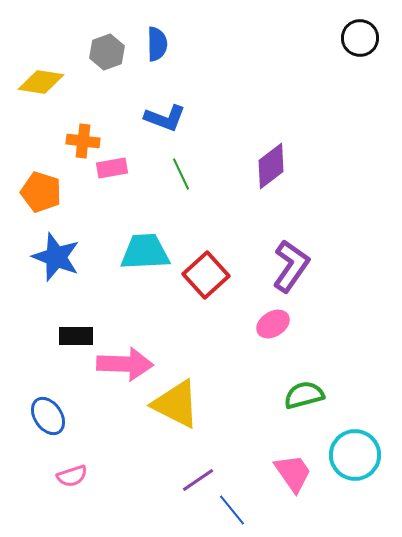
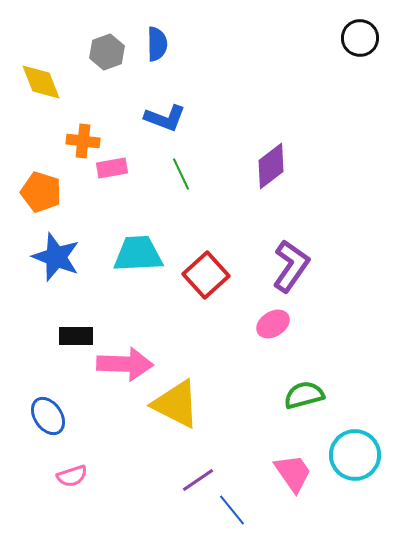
yellow diamond: rotated 60 degrees clockwise
cyan trapezoid: moved 7 px left, 2 px down
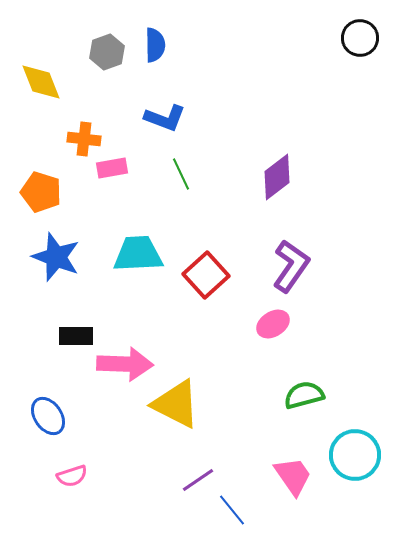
blue semicircle: moved 2 px left, 1 px down
orange cross: moved 1 px right, 2 px up
purple diamond: moved 6 px right, 11 px down
pink trapezoid: moved 3 px down
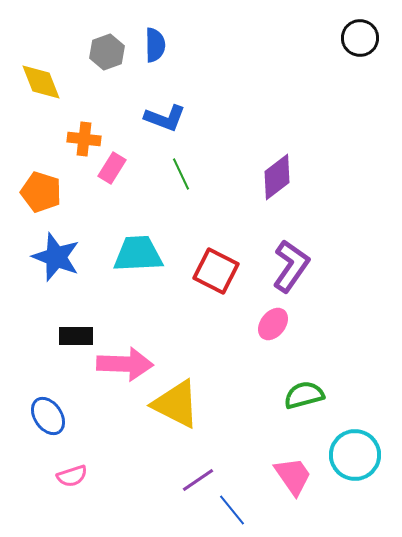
pink rectangle: rotated 48 degrees counterclockwise
red square: moved 10 px right, 4 px up; rotated 21 degrees counterclockwise
pink ellipse: rotated 20 degrees counterclockwise
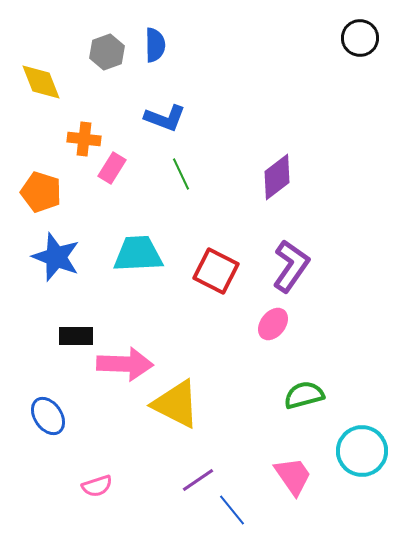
cyan circle: moved 7 px right, 4 px up
pink semicircle: moved 25 px right, 10 px down
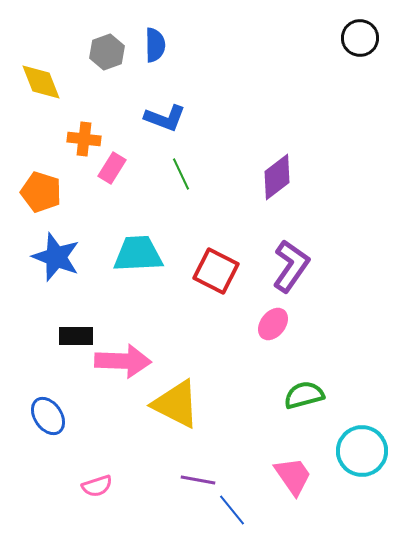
pink arrow: moved 2 px left, 3 px up
purple line: rotated 44 degrees clockwise
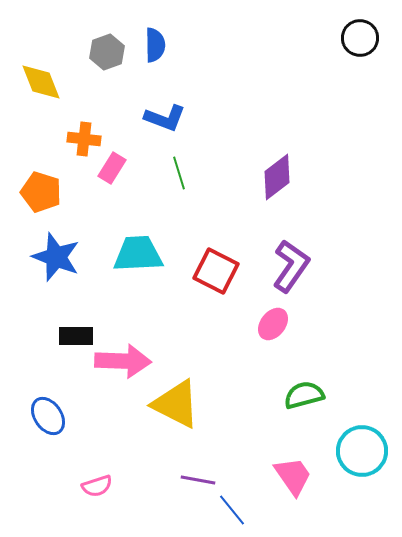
green line: moved 2 px left, 1 px up; rotated 8 degrees clockwise
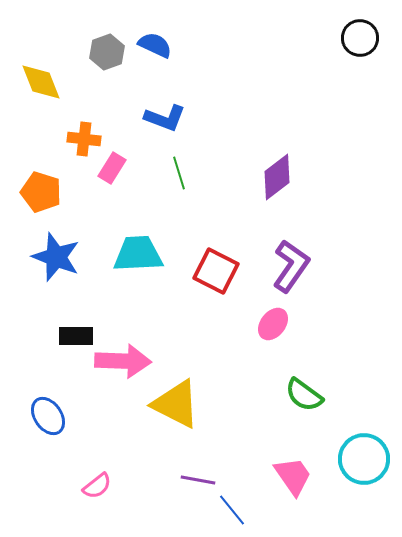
blue semicircle: rotated 64 degrees counterclockwise
green semicircle: rotated 129 degrees counterclockwise
cyan circle: moved 2 px right, 8 px down
pink semicircle: rotated 20 degrees counterclockwise
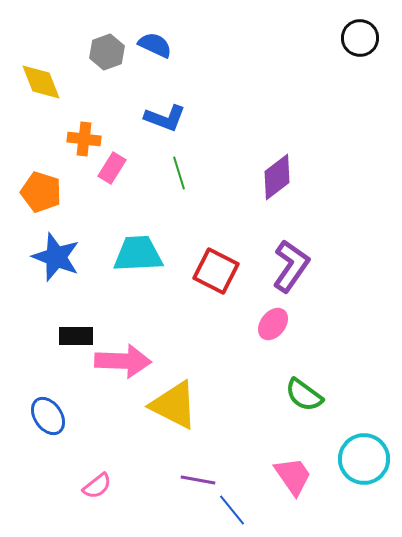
yellow triangle: moved 2 px left, 1 px down
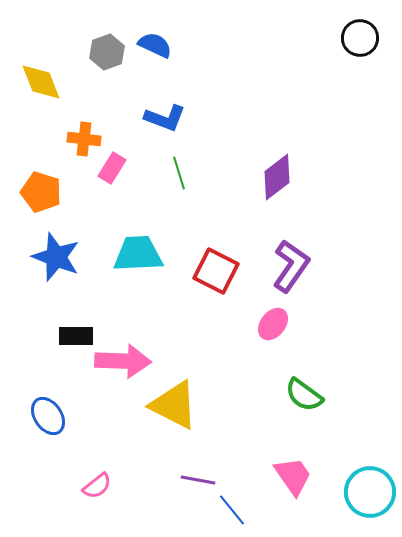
cyan circle: moved 6 px right, 33 px down
